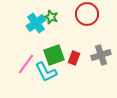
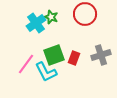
red circle: moved 2 px left
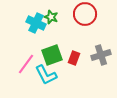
cyan cross: rotated 30 degrees counterclockwise
green square: moved 2 px left
cyan L-shape: moved 3 px down
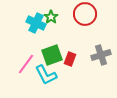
green star: rotated 16 degrees clockwise
red rectangle: moved 4 px left, 1 px down
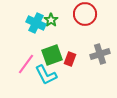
green star: moved 3 px down
gray cross: moved 1 px left, 1 px up
